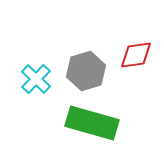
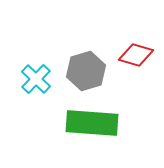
red diamond: rotated 24 degrees clockwise
green rectangle: rotated 12 degrees counterclockwise
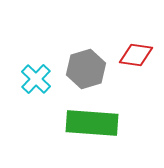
red diamond: rotated 8 degrees counterclockwise
gray hexagon: moved 2 px up
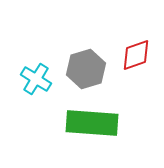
red diamond: rotated 28 degrees counterclockwise
cyan cross: rotated 12 degrees counterclockwise
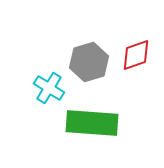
gray hexagon: moved 3 px right, 7 px up
cyan cross: moved 13 px right, 9 px down
